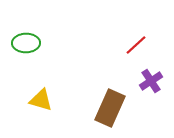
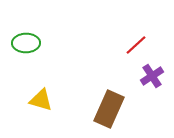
purple cross: moved 1 px right, 5 px up
brown rectangle: moved 1 px left, 1 px down
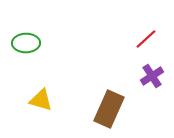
red line: moved 10 px right, 6 px up
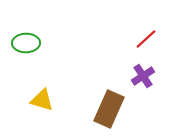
purple cross: moved 9 px left
yellow triangle: moved 1 px right
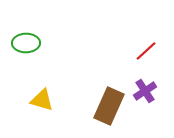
red line: moved 12 px down
purple cross: moved 2 px right, 15 px down
brown rectangle: moved 3 px up
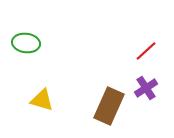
green ellipse: rotated 8 degrees clockwise
purple cross: moved 1 px right, 3 px up
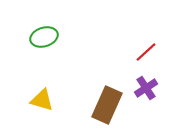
green ellipse: moved 18 px right, 6 px up; rotated 24 degrees counterclockwise
red line: moved 1 px down
brown rectangle: moved 2 px left, 1 px up
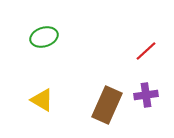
red line: moved 1 px up
purple cross: moved 7 px down; rotated 25 degrees clockwise
yellow triangle: rotated 15 degrees clockwise
